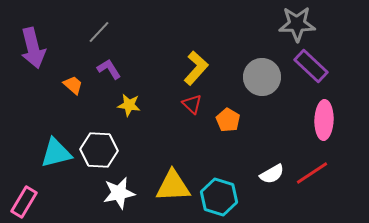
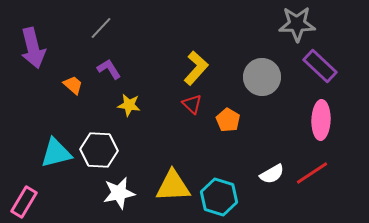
gray line: moved 2 px right, 4 px up
purple rectangle: moved 9 px right
pink ellipse: moved 3 px left
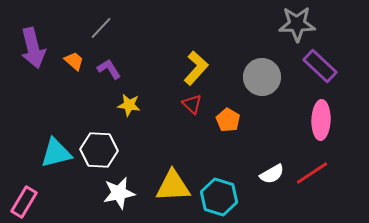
orange trapezoid: moved 1 px right, 24 px up
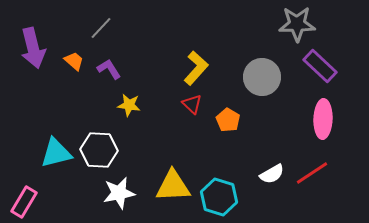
pink ellipse: moved 2 px right, 1 px up
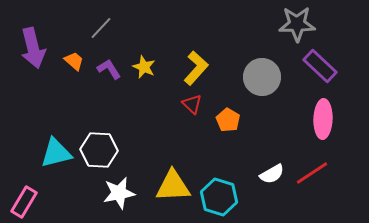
yellow star: moved 15 px right, 38 px up; rotated 15 degrees clockwise
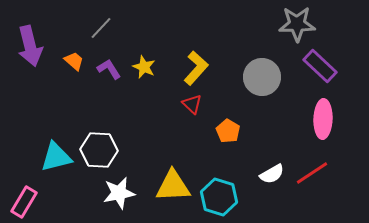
purple arrow: moved 3 px left, 2 px up
orange pentagon: moved 11 px down
cyan triangle: moved 4 px down
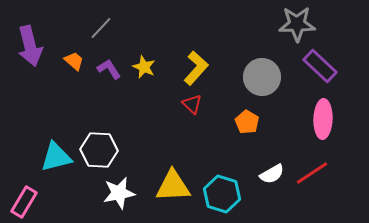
orange pentagon: moved 19 px right, 9 px up
cyan hexagon: moved 3 px right, 3 px up
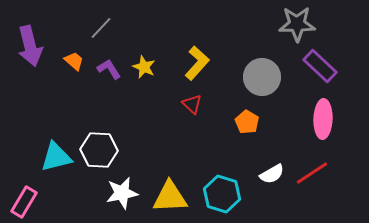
yellow L-shape: moved 1 px right, 5 px up
yellow triangle: moved 3 px left, 11 px down
white star: moved 3 px right
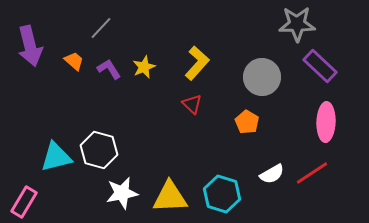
yellow star: rotated 25 degrees clockwise
pink ellipse: moved 3 px right, 3 px down
white hexagon: rotated 12 degrees clockwise
